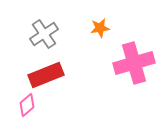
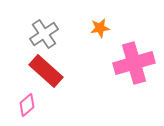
red rectangle: moved 4 px up; rotated 64 degrees clockwise
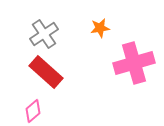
red rectangle: moved 1 px down
pink diamond: moved 6 px right, 6 px down
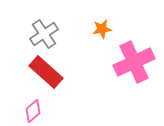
orange star: moved 2 px right, 1 px down
pink cross: moved 1 px up; rotated 9 degrees counterclockwise
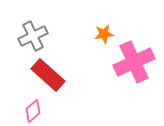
orange star: moved 2 px right, 5 px down
gray cross: moved 11 px left, 2 px down; rotated 8 degrees clockwise
red rectangle: moved 2 px right, 3 px down
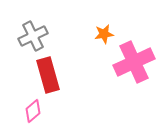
red rectangle: rotated 32 degrees clockwise
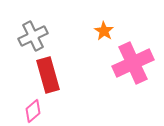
orange star: moved 3 px up; rotated 30 degrees counterclockwise
pink cross: moved 1 px left, 1 px down
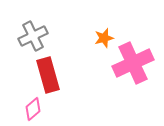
orange star: moved 7 px down; rotated 24 degrees clockwise
pink diamond: moved 2 px up
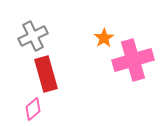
orange star: rotated 18 degrees counterclockwise
pink cross: moved 3 px up; rotated 9 degrees clockwise
red rectangle: moved 2 px left, 1 px up
